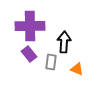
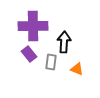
purple cross: moved 3 px right
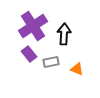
purple cross: rotated 32 degrees counterclockwise
black arrow: moved 8 px up
gray rectangle: rotated 70 degrees clockwise
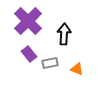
purple cross: moved 5 px left, 5 px up; rotated 12 degrees counterclockwise
gray rectangle: moved 1 px left, 1 px down
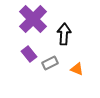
purple cross: moved 5 px right, 2 px up
gray rectangle: rotated 14 degrees counterclockwise
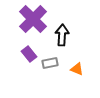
black arrow: moved 2 px left, 1 px down
gray rectangle: rotated 14 degrees clockwise
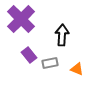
purple cross: moved 12 px left
purple rectangle: moved 1 px down
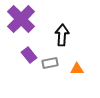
orange triangle: rotated 24 degrees counterclockwise
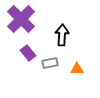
purple rectangle: moved 1 px left, 2 px up
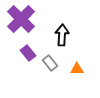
gray rectangle: rotated 63 degrees clockwise
